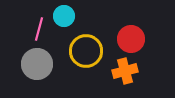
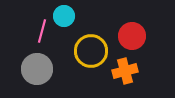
pink line: moved 3 px right, 2 px down
red circle: moved 1 px right, 3 px up
yellow circle: moved 5 px right
gray circle: moved 5 px down
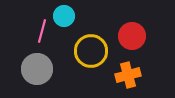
orange cross: moved 3 px right, 4 px down
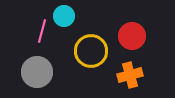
gray circle: moved 3 px down
orange cross: moved 2 px right
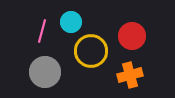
cyan circle: moved 7 px right, 6 px down
gray circle: moved 8 px right
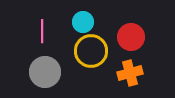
cyan circle: moved 12 px right
pink line: rotated 15 degrees counterclockwise
red circle: moved 1 px left, 1 px down
orange cross: moved 2 px up
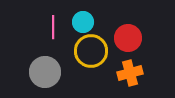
pink line: moved 11 px right, 4 px up
red circle: moved 3 px left, 1 px down
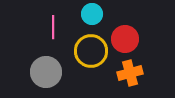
cyan circle: moved 9 px right, 8 px up
red circle: moved 3 px left, 1 px down
gray circle: moved 1 px right
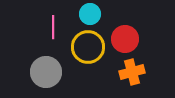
cyan circle: moved 2 px left
yellow circle: moved 3 px left, 4 px up
orange cross: moved 2 px right, 1 px up
